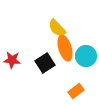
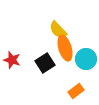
yellow semicircle: moved 1 px right, 2 px down
cyan circle: moved 3 px down
red star: rotated 12 degrees clockwise
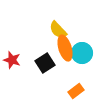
cyan circle: moved 4 px left, 6 px up
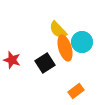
cyan circle: moved 11 px up
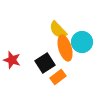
orange rectangle: moved 18 px left, 14 px up
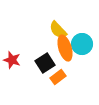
cyan circle: moved 2 px down
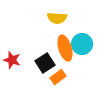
yellow semicircle: moved 1 px left, 12 px up; rotated 42 degrees counterclockwise
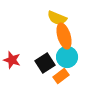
yellow semicircle: rotated 18 degrees clockwise
cyan circle: moved 15 px left, 13 px down
orange ellipse: moved 1 px left, 12 px up
orange rectangle: moved 3 px right, 1 px up
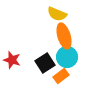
yellow semicircle: moved 4 px up
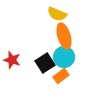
cyan circle: moved 3 px left
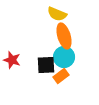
black square: moved 1 px right, 2 px down; rotated 30 degrees clockwise
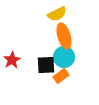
yellow semicircle: rotated 48 degrees counterclockwise
red star: rotated 24 degrees clockwise
